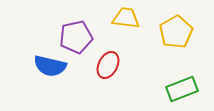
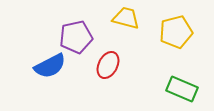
yellow trapezoid: rotated 8 degrees clockwise
yellow pentagon: rotated 16 degrees clockwise
blue semicircle: rotated 40 degrees counterclockwise
green rectangle: rotated 44 degrees clockwise
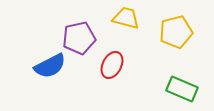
purple pentagon: moved 3 px right, 1 px down
red ellipse: moved 4 px right
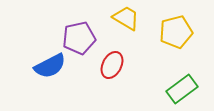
yellow trapezoid: rotated 16 degrees clockwise
green rectangle: rotated 60 degrees counterclockwise
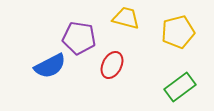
yellow trapezoid: rotated 16 degrees counterclockwise
yellow pentagon: moved 2 px right
purple pentagon: rotated 20 degrees clockwise
green rectangle: moved 2 px left, 2 px up
